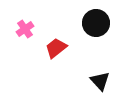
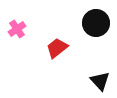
pink cross: moved 8 px left
red trapezoid: moved 1 px right
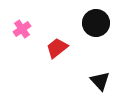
pink cross: moved 5 px right
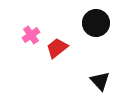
pink cross: moved 9 px right, 6 px down
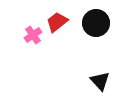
pink cross: moved 2 px right
red trapezoid: moved 26 px up
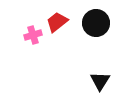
pink cross: rotated 18 degrees clockwise
black triangle: rotated 15 degrees clockwise
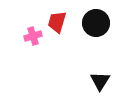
red trapezoid: rotated 35 degrees counterclockwise
pink cross: moved 1 px down
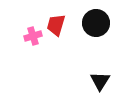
red trapezoid: moved 1 px left, 3 px down
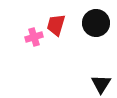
pink cross: moved 1 px right, 1 px down
black triangle: moved 1 px right, 3 px down
